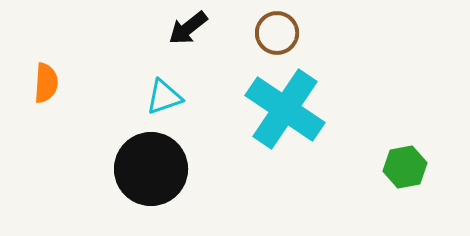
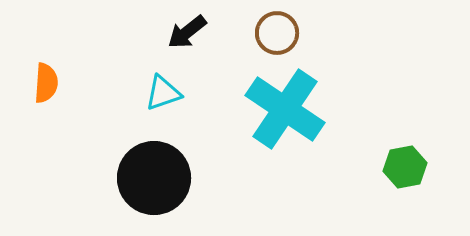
black arrow: moved 1 px left, 4 px down
cyan triangle: moved 1 px left, 4 px up
black circle: moved 3 px right, 9 px down
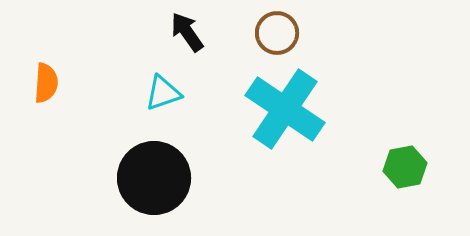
black arrow: rotated 93 degrees clockwise
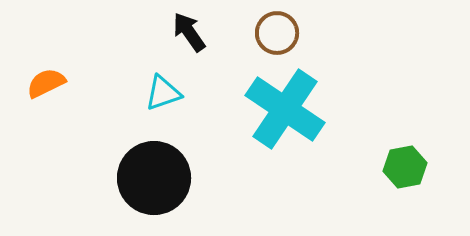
black arrow: moved 2 px right
orange semicircle: rotated 120 degrees counterclockwise
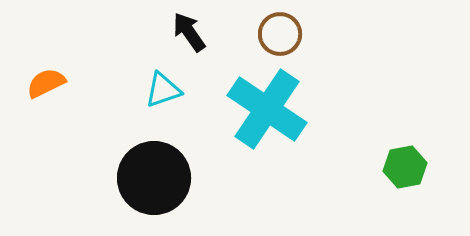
brown circle: moved 3 px right, 1 px down
cyan triangle: moved 3 px up
cyan cross: moved 18 px left
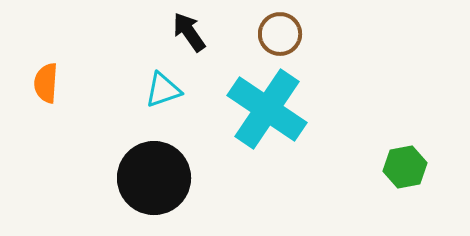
orange semicircle: rotated 60 degrees counterclockwise
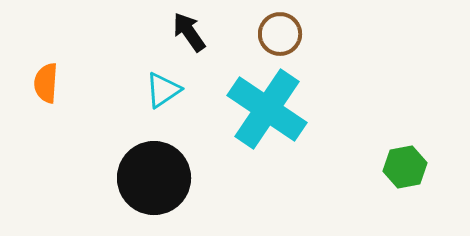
cyan triangle: rotated 15 degrees counterclockwise
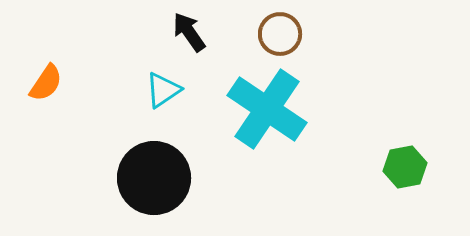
orange semicircle: rotated 150 degrees counterclockwise
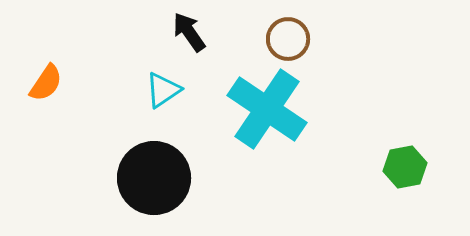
brown circle: moved 8 px right, 5 px down
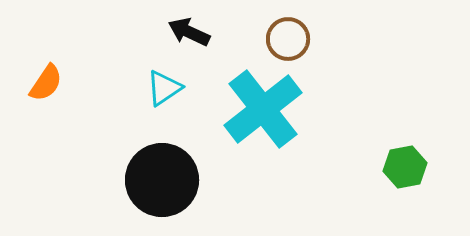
black arrow: rotated 30 degrees counterclockwise
cyan triangle: moved 1 px right, 2 px up
cyan cross: moved 4 px left; rotated 18 degrees clockwise
black circle: moved 8 px right, 2 px down
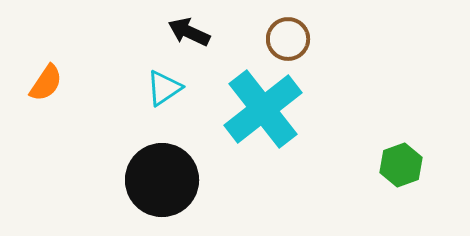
green hexagon: moved 4 px left, 2 px up; rotated 9 degrees counterclockwise
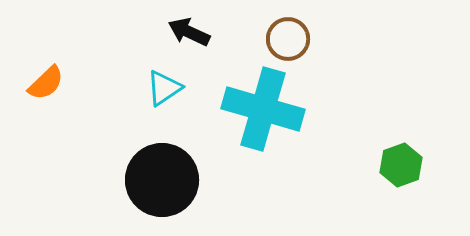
orange semicircle: rotated 12 degrees clockwise
cyan cross: rotated 36 degrees counterclockwise
